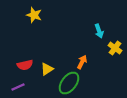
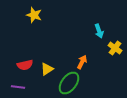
purple line: rotated 32 degrees clockwise
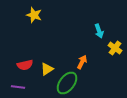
green ellipse: moved 2 px left
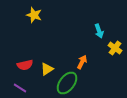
purple line: moved 2 px right, 1 px down; rotated 24 degrees clockwise
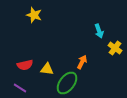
yellow triangle: rotated 40 degrees clockwise
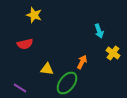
yellow cross: moved 2 px left, 5 px down
red semicircle: moved 21 px up
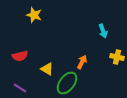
cyan arrow: moved 4 px right
red semicircle: moved 5 px left, 12 px down
yellow cross: moved 4 px right, 4 px down; rotated 24 degrees counterclockwise
yellow triangle: rotated 24 degrees clockwise
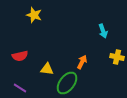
yellow triangle: rotated 24 degrees counterclockwise
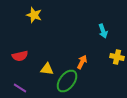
green ellipse: moved 2 px up
